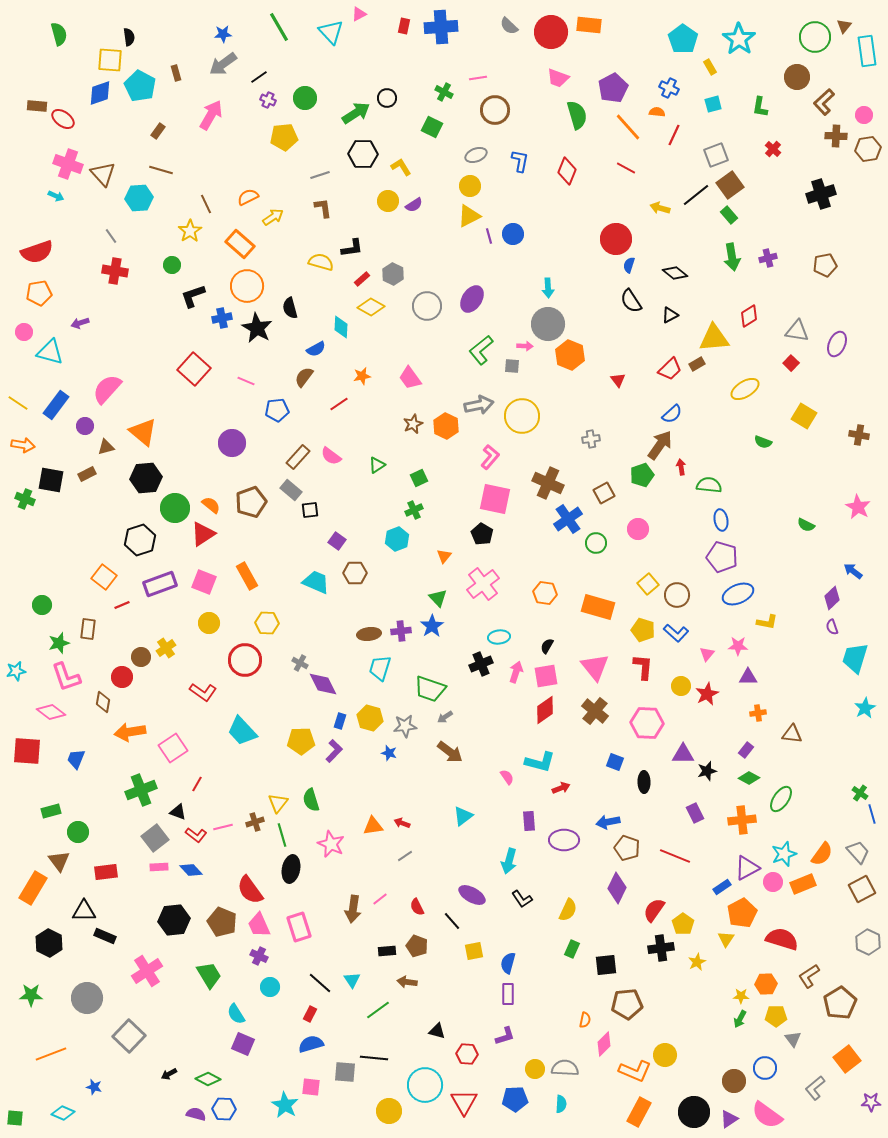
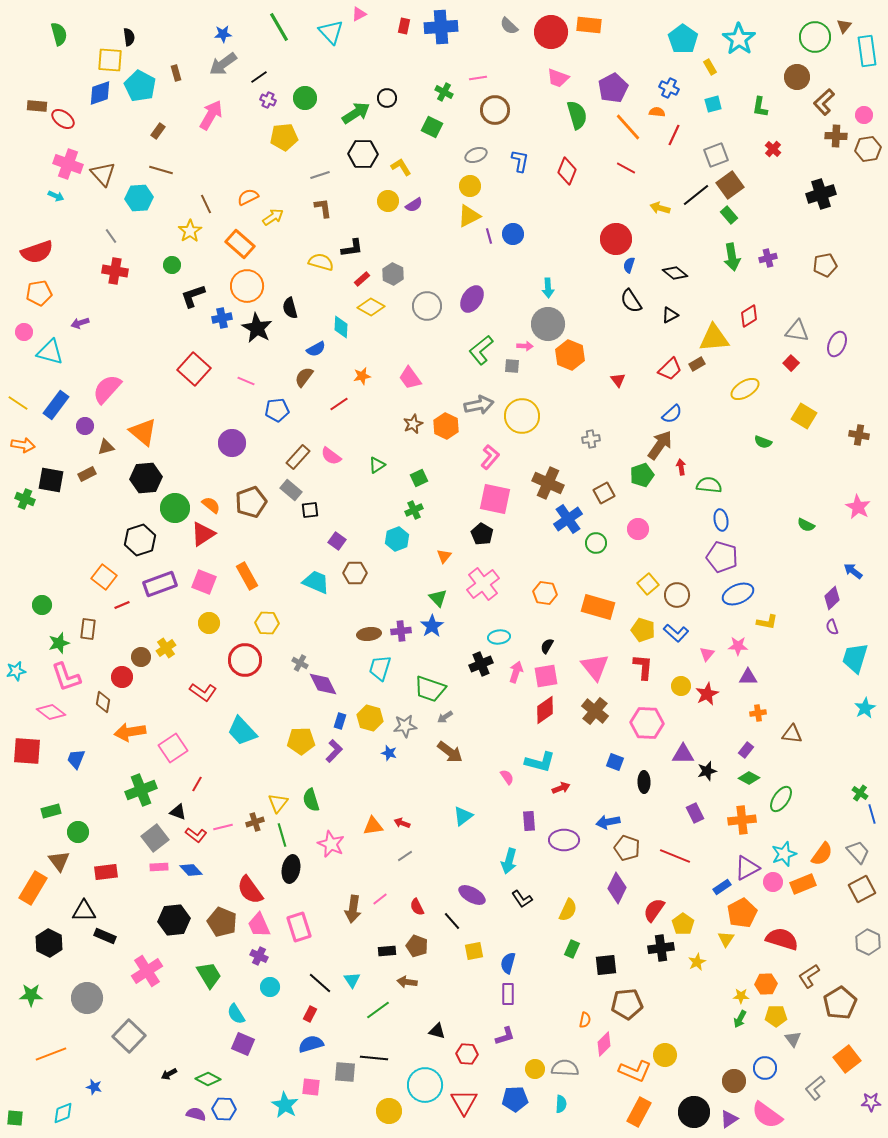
cyan diamond at (63, 1113): rotated 45 degrees counterclockwise
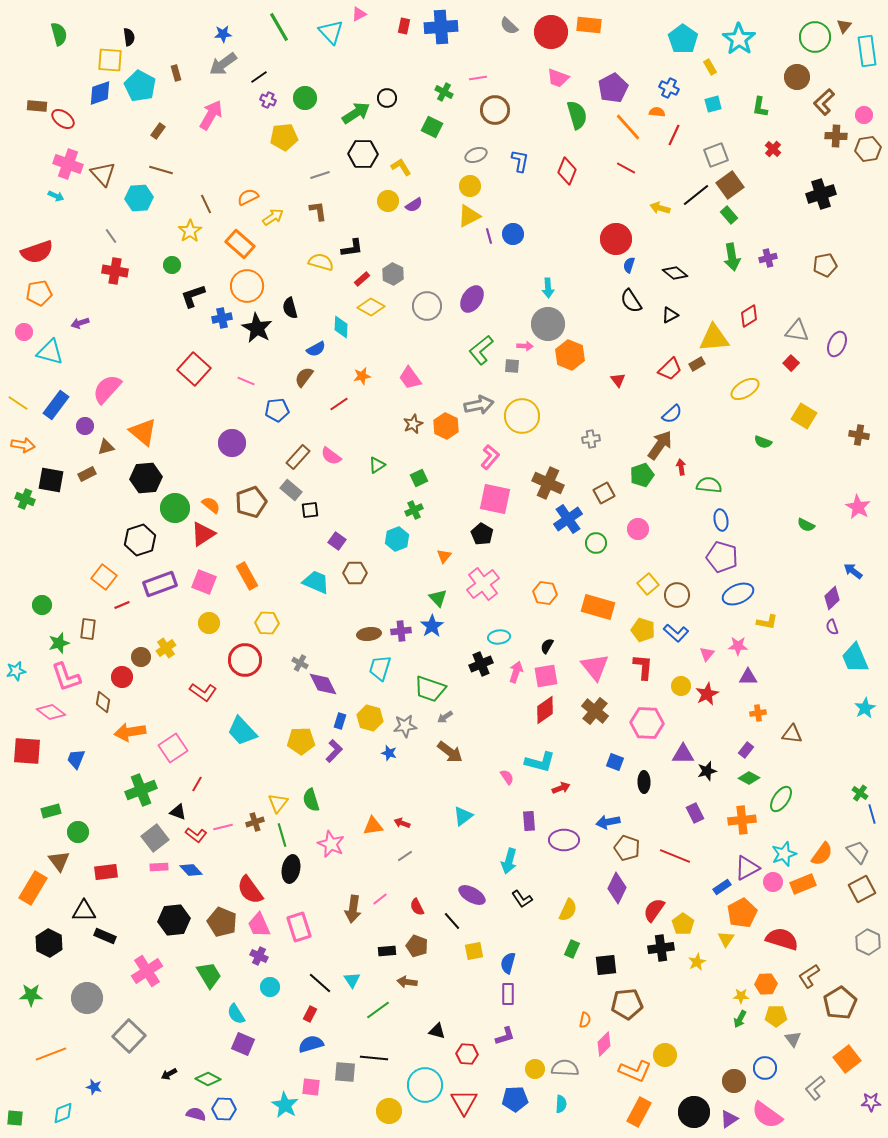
brown L-shape at (323, 208): moved 5 px left, 3 px down
cyan trapezoid at (855, 658): rotated 40 degrees counterclockwise
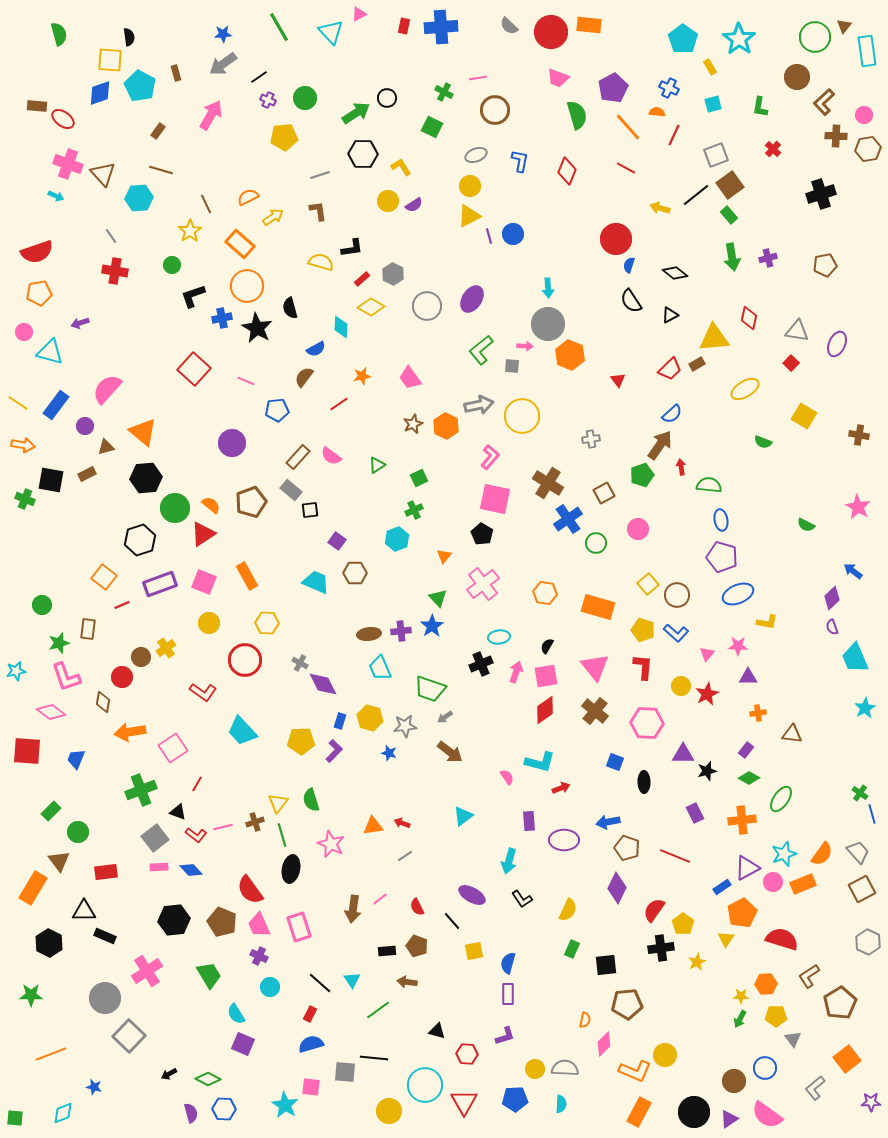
red diamond at (749, 316): moved 2 px down; rotated 45 degrees counterclockwise
brown cross at (548, 483): rotated 8 degrees clockwise
cyan trapezoid at (380, 668): rotated 40 degrees counterclockwise
green rectangle at (51, 811): rotated 30 degrees counterclockwise
gray circle at (87, 998): moved 18 px right
purple semicircle at (196, 1114): moved 5 px left, 1 px up; rotated 60 degrees clockwise
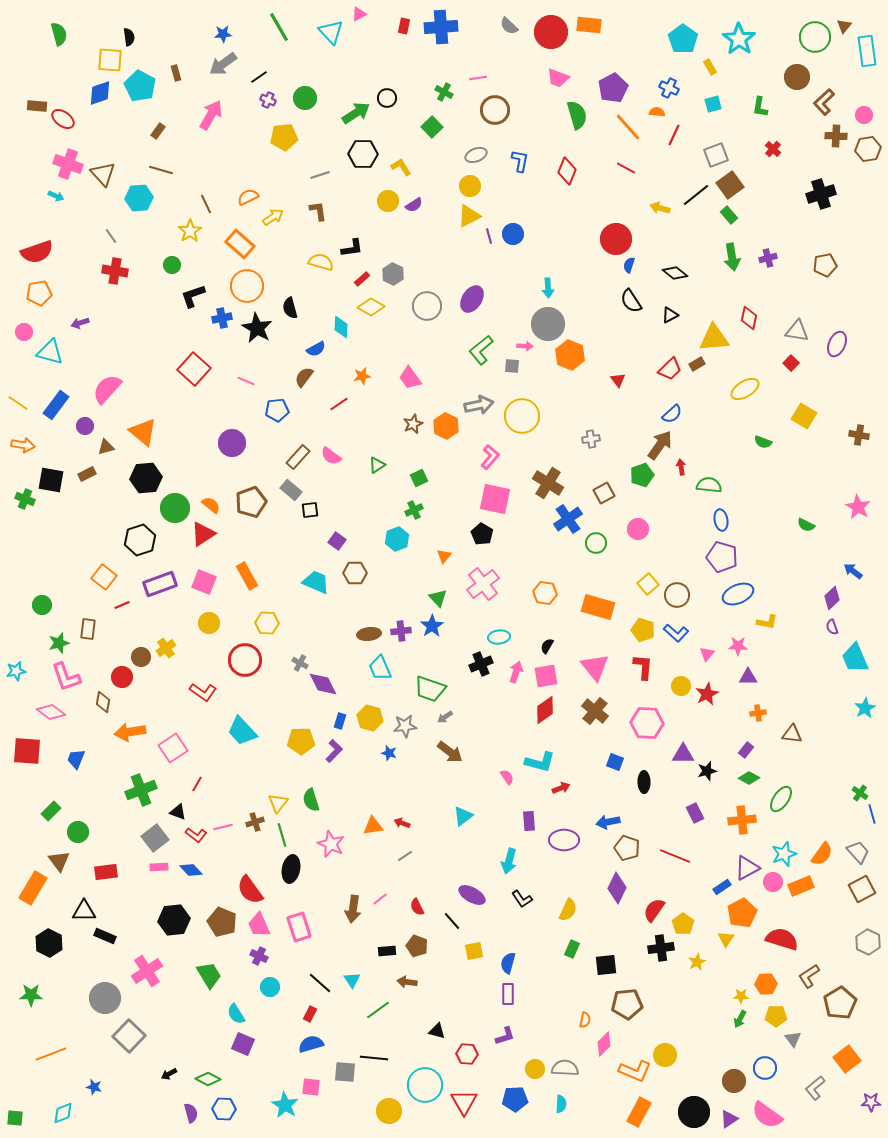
green square at (432, 127): rotated 20 degrees clockwise
orange rectangle at (803, 884): moved 2 px left, 2 px down
